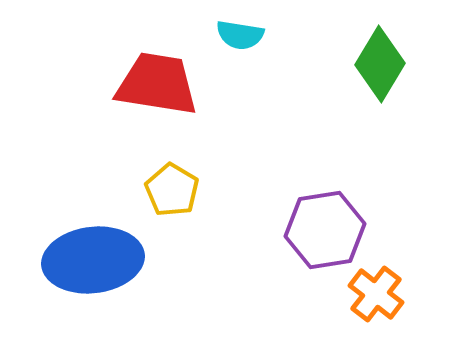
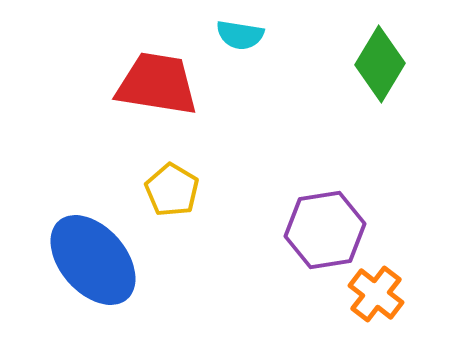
blue ellipse: rotated 56 degrees clockwise
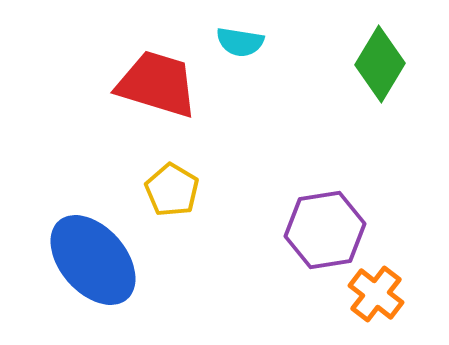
cyan semicircle: moved 7 px down
red trapezoid: rotated 8 degrees clockwise
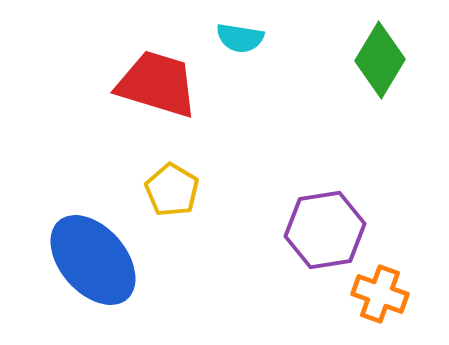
cyan semicircle: moved 4 px up
green diamond: moved 4 px up
orange cross: moved 4 px right; rotated 18 degrees counterclockwise
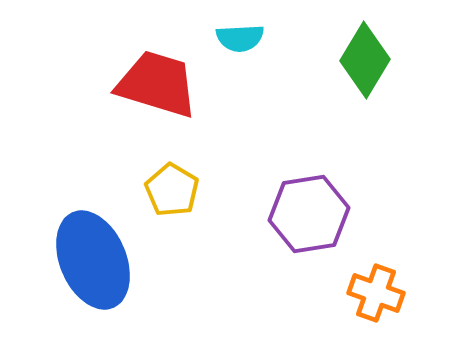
cyan semicircle: rotated 12 degrees counterclockwise
green diamond: moved 15 px left
purple hexagon: moved 16 px left, 16 px up
blue ellipse: rotated 18 degrees clockwise
orange cross: moved 4 px left, 1 px up
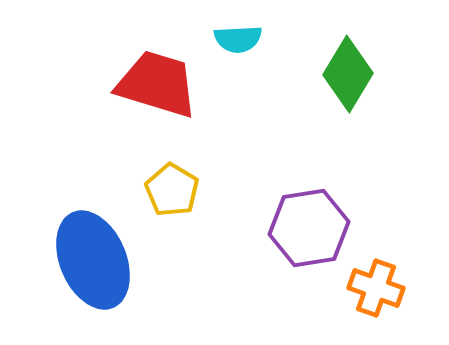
cyan semicircle: moved 2 px left, 1 px down
green diamond: moved 17 px left, 14 px down
purple hexagon: moved 14 px down
orange cross: moved 5 px up
